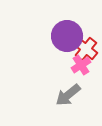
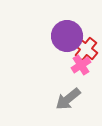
gray arrow: moved 4 px down
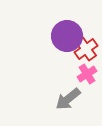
red cross: rotated 15 degrees clockwise
pink cross: moved 6 px right, 9 px down
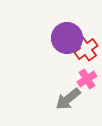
purple circle: moved 2 px down
pink cross: moved 5 px down
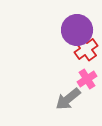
purple circle: moved 10 px right, 8 px up
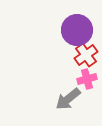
red cross: moved 6 px down
pink cross: rotated 18 degrees clockwise
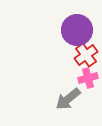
pink cross: moved 1 px right, 1 px up
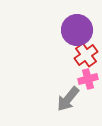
pink cross: moved 1 px down
gray arrow: rotated 12 degrees counterclockwise
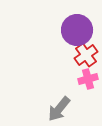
gray arrow: moved 9 px left, 10 px down
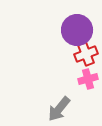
red cross: moved 1 px up; rotated 15 degrees clockwise
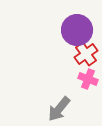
red cross: rotated 15 degrees counterclockwise
pink cross: rotated 36 degrees clockwise
